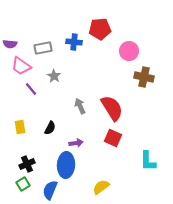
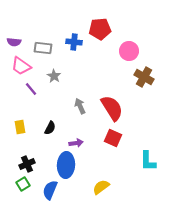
purple semicircle: moved 4 px right, 2 px up
gray rectangle: rotated 18 degrees clockwise
brown cross: rotated 18 degrees clockwise
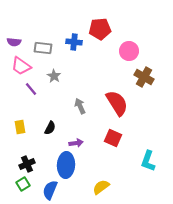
red semicircle: moved 5 px right, 5 px up
cyan L-shape: rotated 20 degrees clockwise
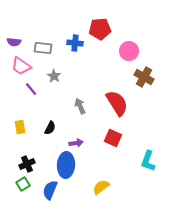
blue cross: moved 1 px right, 1 px down
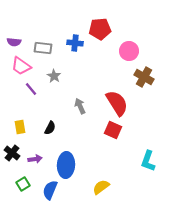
red square: moved 8 px up
purple arrow: moved 41 px left, 16 px down
black cross: moved 15 px left, 11 px up; rotated 28 degrees counterclockwise
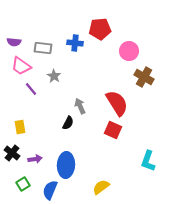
black semicircle: moved 18 px right, 5 px up
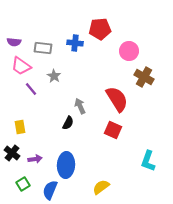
red semicircle: moved 4 px up
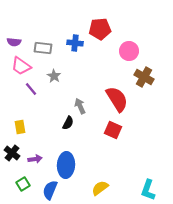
cyan L-shape: moved 29 px down
yellow semicircle: moved 1 px left, 1 px down
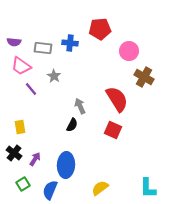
blue cross: moved 5 px left
black semicircle: moved 4 px right, 2 px down
black cross: moved 2 px right
purple arrow: rotated 48 degrees counterclockwise
cyan L-shape: moved 2 px up; rotated 20 degrees counterclockwise
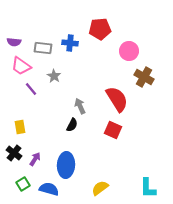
blue semicircle: moved 1 px left, 1 px up; rotated 84 degrees clockwise
